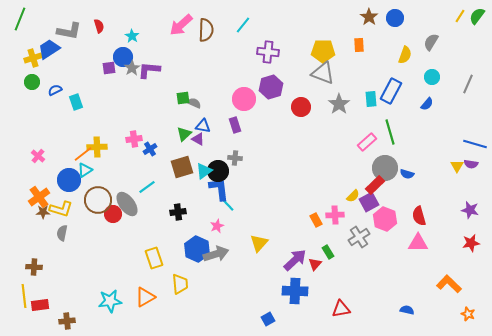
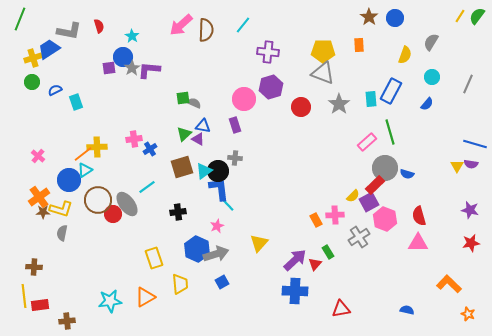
blue square at (268, 319): moved 46 px left, 37 px up
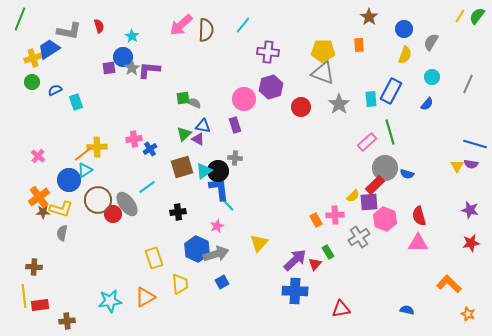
blue circle at (395, 18): moved 9 px right, 11 px down
purple square at (369, 202): rotated 24 degrees clockwise
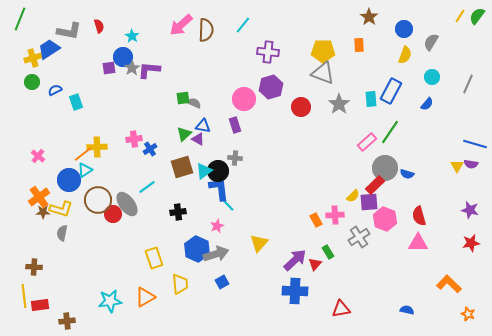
green line at (390, 132): rotated 50 degrees clockwise
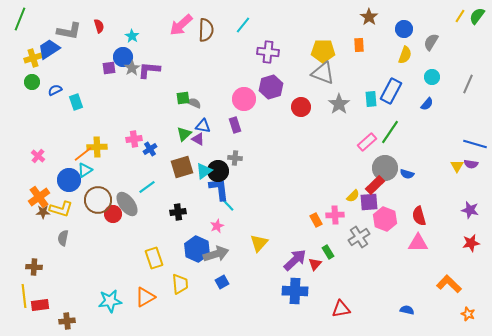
gray semicircle at (62, 233): moved 1 px right, 5 px down
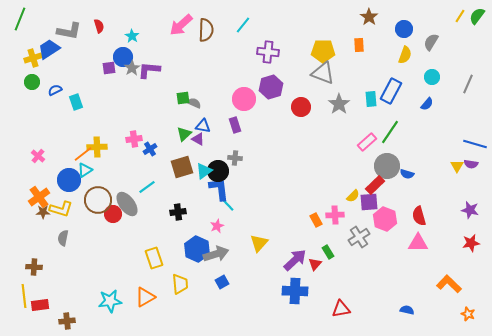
gray circle at (385, 168): moved 2 px right, 2 px up
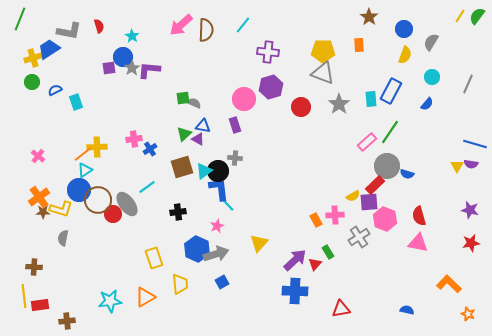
blue circle at (69, 180): moved 10 px right, 10 px down
yellow semicircle at (353, 196): rotated 16 degrees clockwise
pink triangle at (418, 243): rotated 10 degrees clockwise
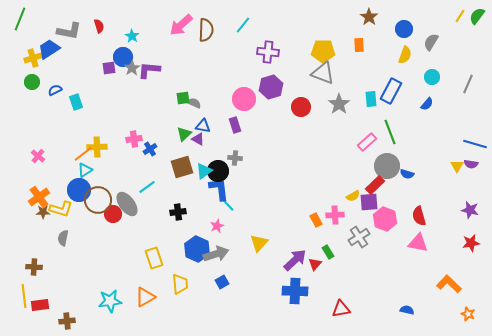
green line at (390, 132): rotated 55 degrees counterclockwise
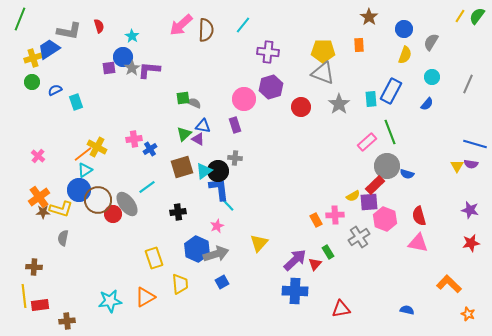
yellow cross at (97, 147): rotated 30 degrees clockwise
